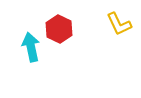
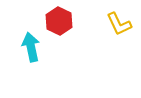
red hexagon: moved 8 px up
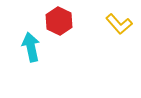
yellow L-shape: rotated 16 degrees counterclockwise
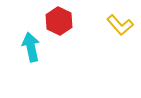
yellow L-shape: moved 1 px right, 1 px down
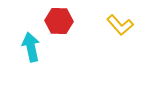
red hexagon: rotated 24 degrees counterclockwise
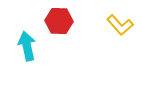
cyan arrow: moved 4 px left, 1 px up
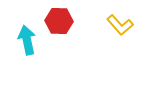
cyan arrow: moved 6 px up
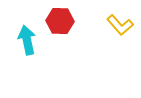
red hexagon: moved 1 px right
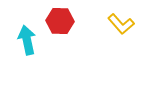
yellow L-shape: moved 1 px right, 1 px up
